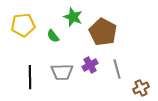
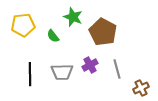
black line: moved 3 px up
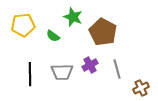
green semicircle: rotated 16 degrees counterclockwise
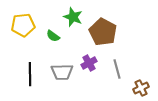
purple cross: moved 1 px left, 2 px up
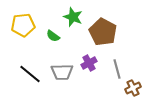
black line: rotated 50 degrees counterclockwise
brown cross: moved 8 px left
